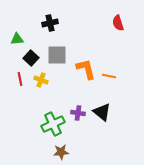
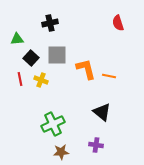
purple cross: moved 18 px right, 32 px down
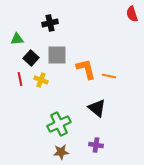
red semicircle: moved 14 px right, 9 px up
black triangle: moved 5 px left, 4 px up
green cross: moved 6 px right
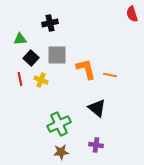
green triangle: moved 3 px right
orange line: moved 1 px right, 1 px up
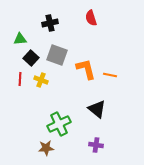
red semicircle: moved 41 px left, 4 px down
gray square: rotated 20 degrees clockwise
red line: rotated 16 degrees clockwise
black triangle: moved 1 px down
brown star: moved 15 px left, 4 px up
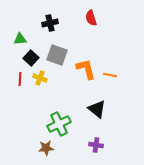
yellow cross: moved 1 px left, 2 px up
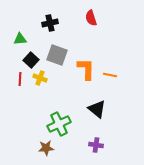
black square: moved 2 px down
orange L-shape: rotated 15 degrees clockwise
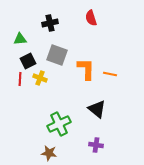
black square: moved 3 px left, 1 px down; rotated 21 degrees clockwise
orange line: moved 1 px up
brown star: moved 3 px right, 5 px down; rotated 14 degrees clockwise
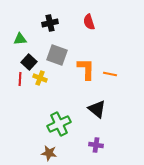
red semicircle: moved 2 px left, 4 px down
black square: moved 1 px right, 1 px down; rotated 21 degrees counterclockwise
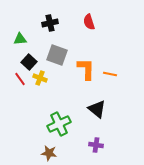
red line: rotated 40 degrees counterclockwise
